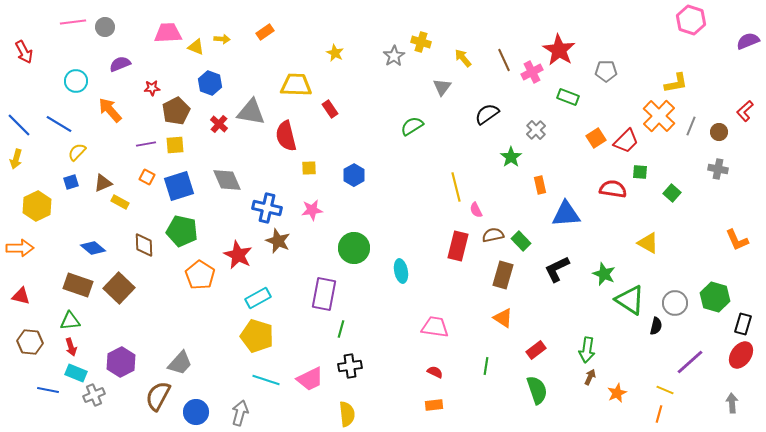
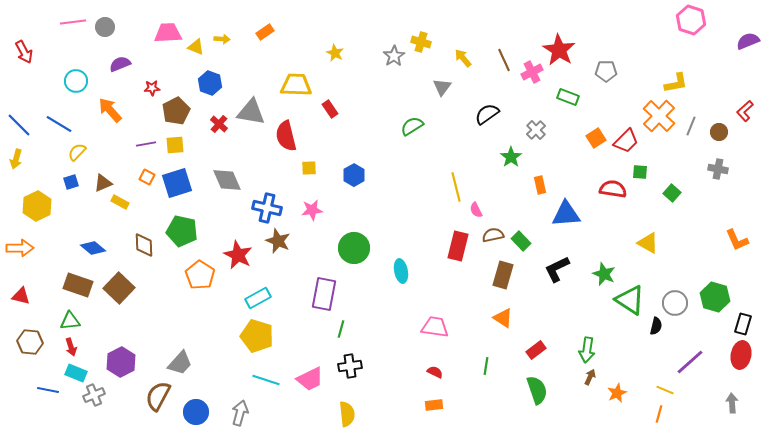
blue square at (179, 186): moved 2 px left, 3 px up
red ellipse at (741, 355): rotated 24 degrees counterclockwise
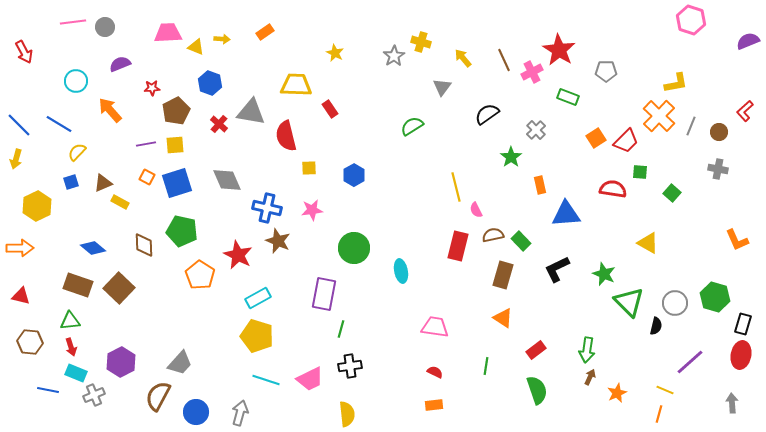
green triangle at (630, 300): moved 1 px left, 2 px down; rotated 12 degrees clockwise
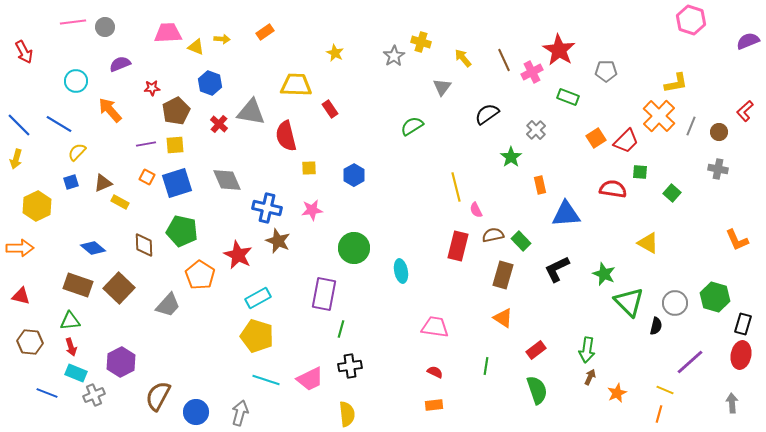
gray trapezoid at (180, 363): moved 12 px left, 58 px up
blue line at (48, 390): moved 1 px left, 3 px down; rotated 10 degrees clockwise
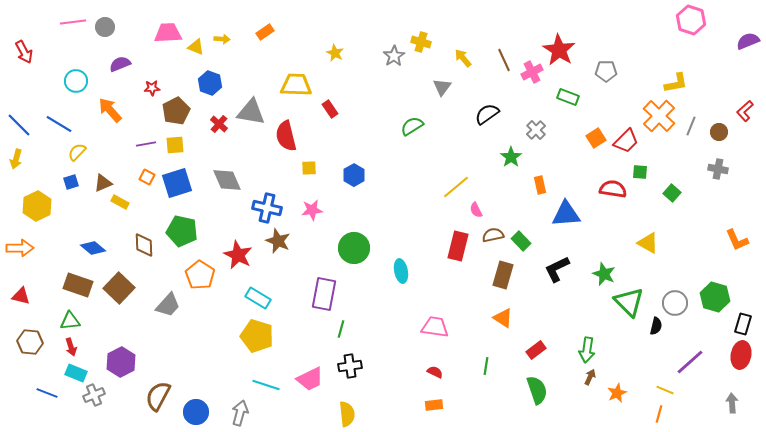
yellow line at (456, 187): rotated 64 degrees clockwise
cyan rectangle at (258, 298): rotated 60 degrees clockwise
cyan line at (266, 380): moved 5 px down
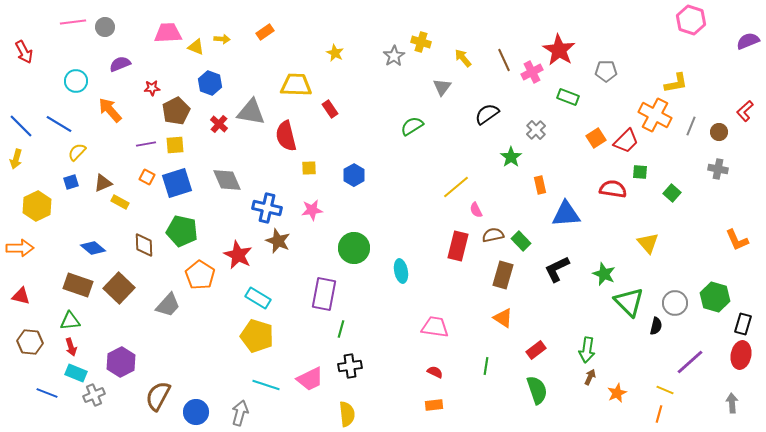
orange cross at (659, 116): moved 4 px left, 1 px up; rotated 16 degrees counterclockwise
blue line at (19, 125): moved 2 px right, 1 px down
yellow triangle at (648, 243): rotated 20 degrees clockwise
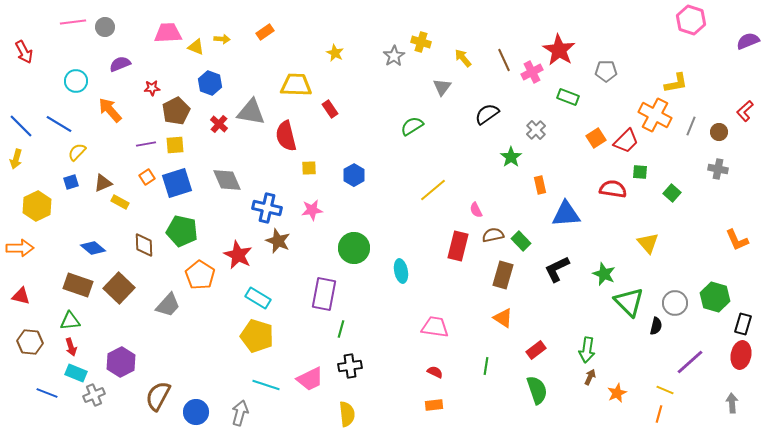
orange square at (147, 177): rotated 28 degrees clockwise
yellow line at (456, 187): moved 23 px left, 3 px down
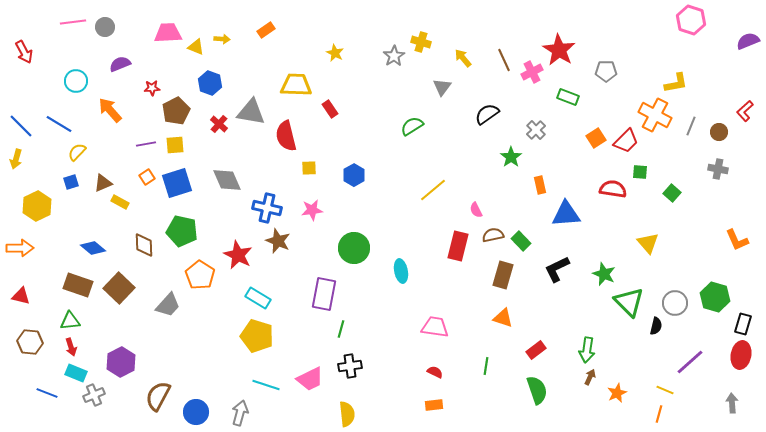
orange rectangle at (265, 32): moved 1 px right, 2 px up
orange triangle at (503, 318): rotated 15 degrees counterclockwise
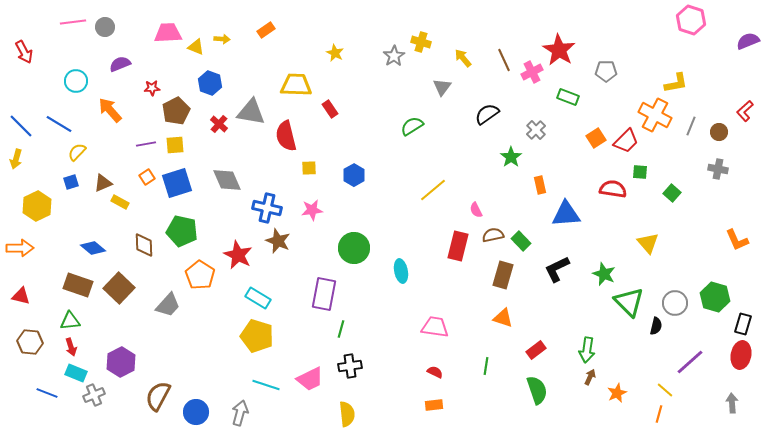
yellow line at (665, 390): rotated 18 degrees clockwise
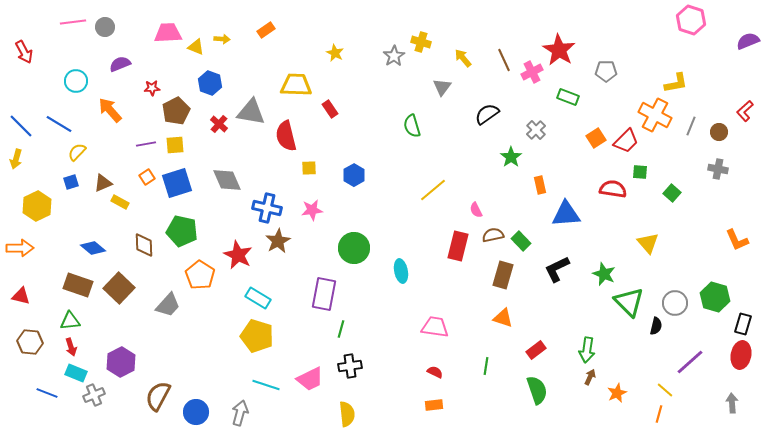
green semicircle at (412, 126): rotated 75 degrees counterclockwise
brown star at (278, 241): rotated 20 degrees clockwise
